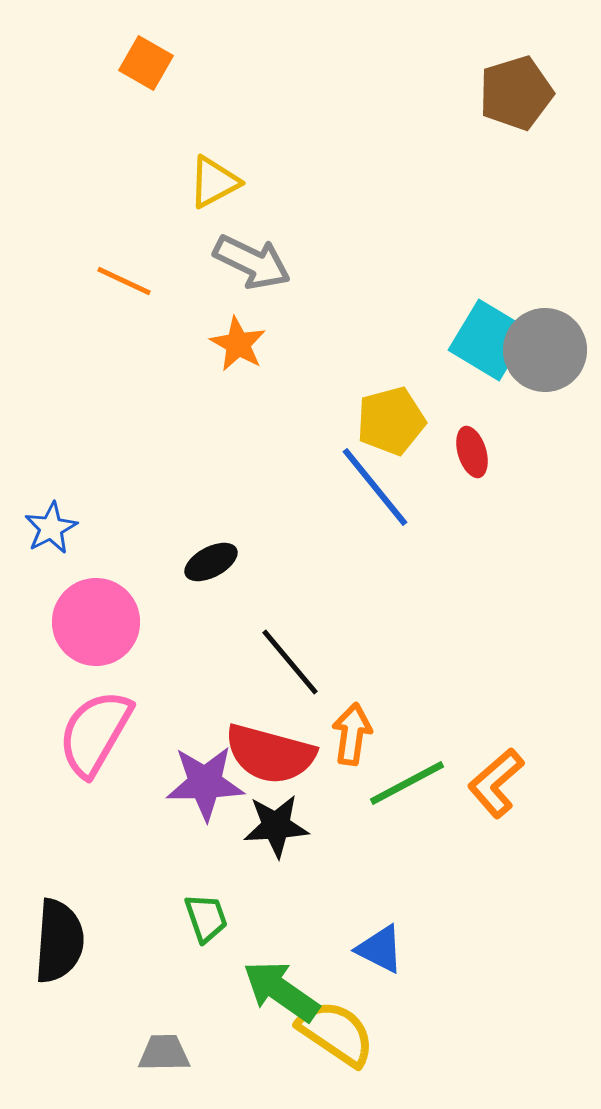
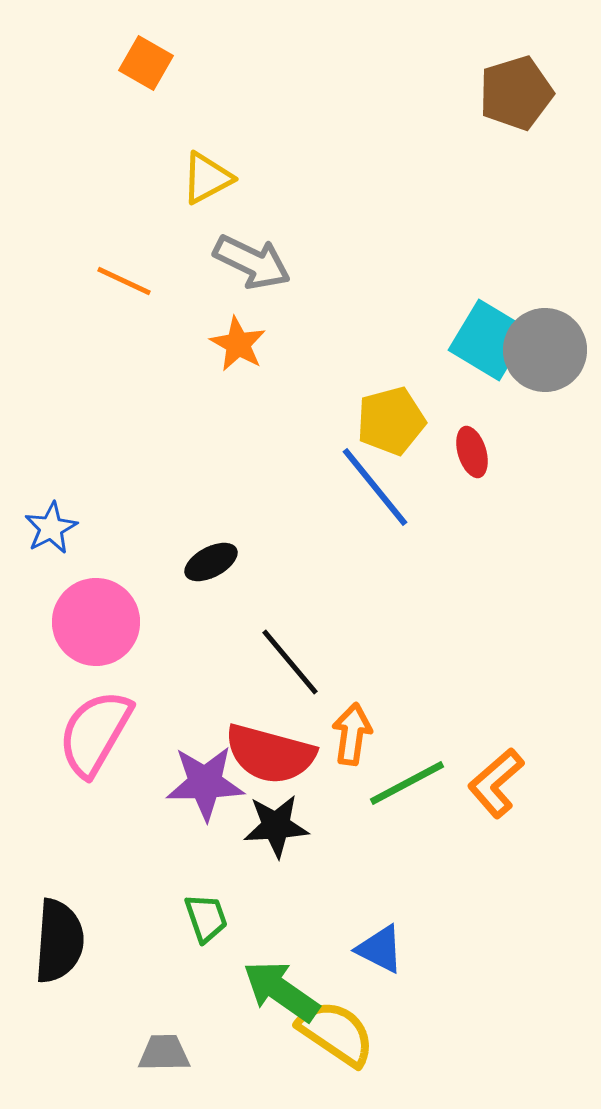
yellow triangle: moved 7 px left, 4 px up
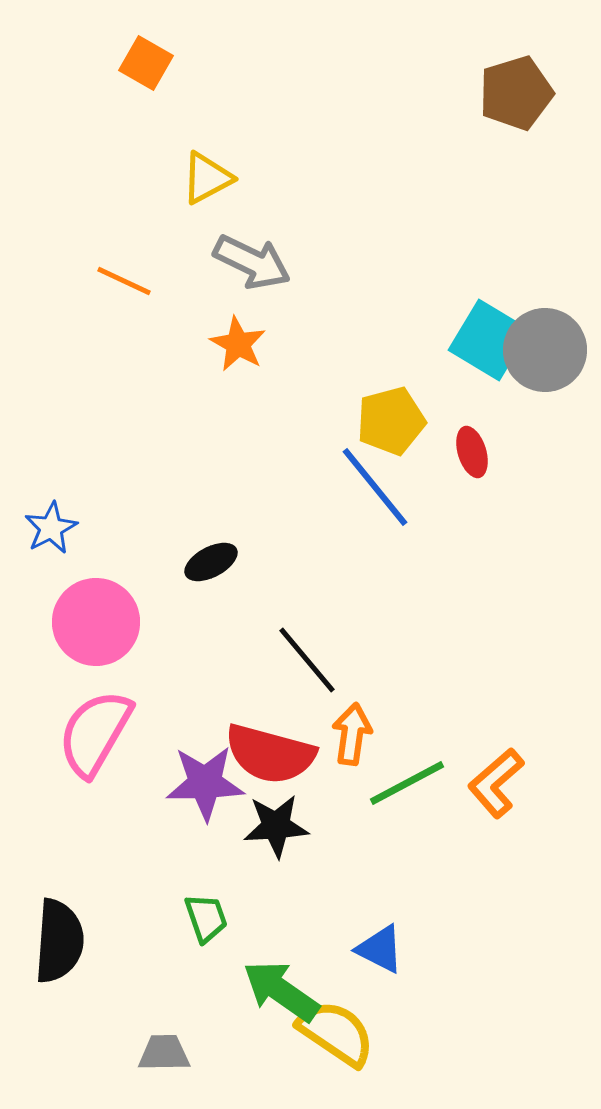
black line: moved 17 px right, 2 px up
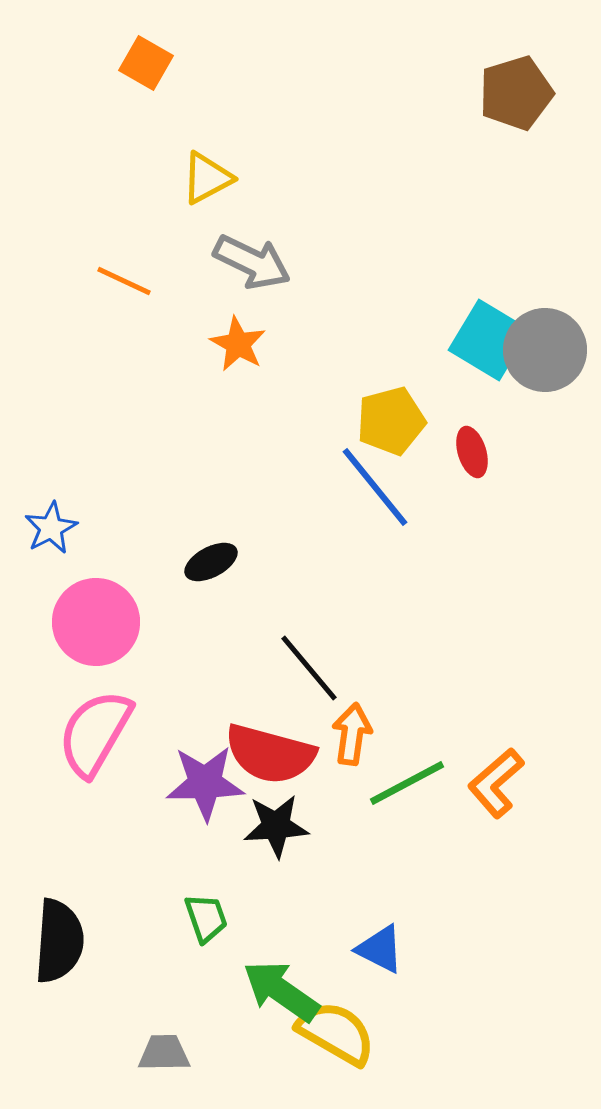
black line: moved 2 px right, 8 px down
yellow semicircle: rotated 4 degrees counterclockwise
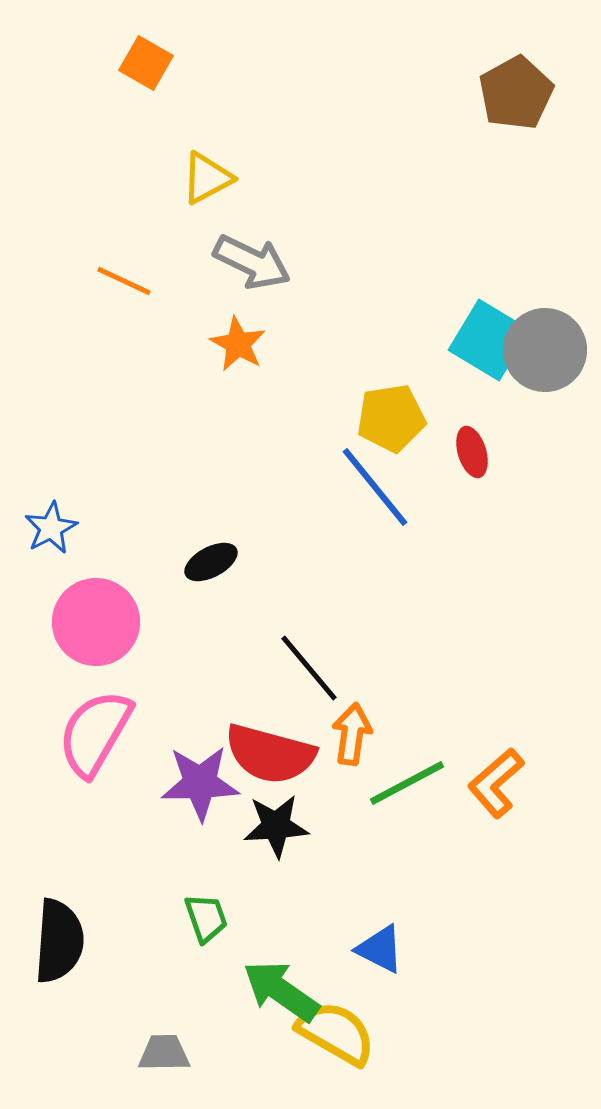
brown pentagon: rotated 12 degrees counterclockwise
yellow pentagon: moved 3 px up; rotated 6 degrees clockwise
purple star: moved 5 px left
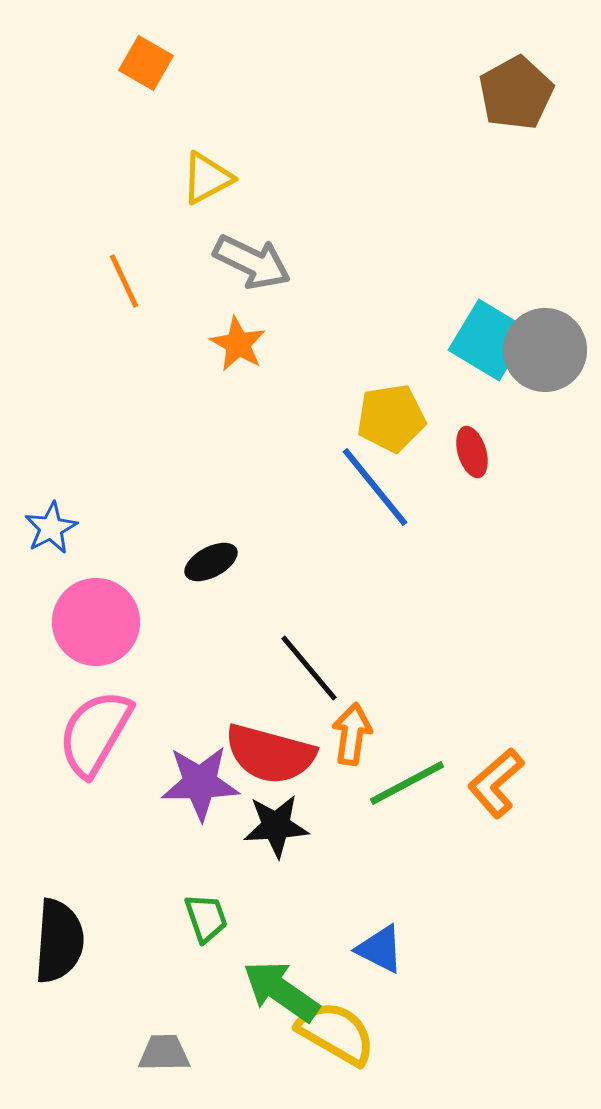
orange line: rotated 40 degrees clockwise
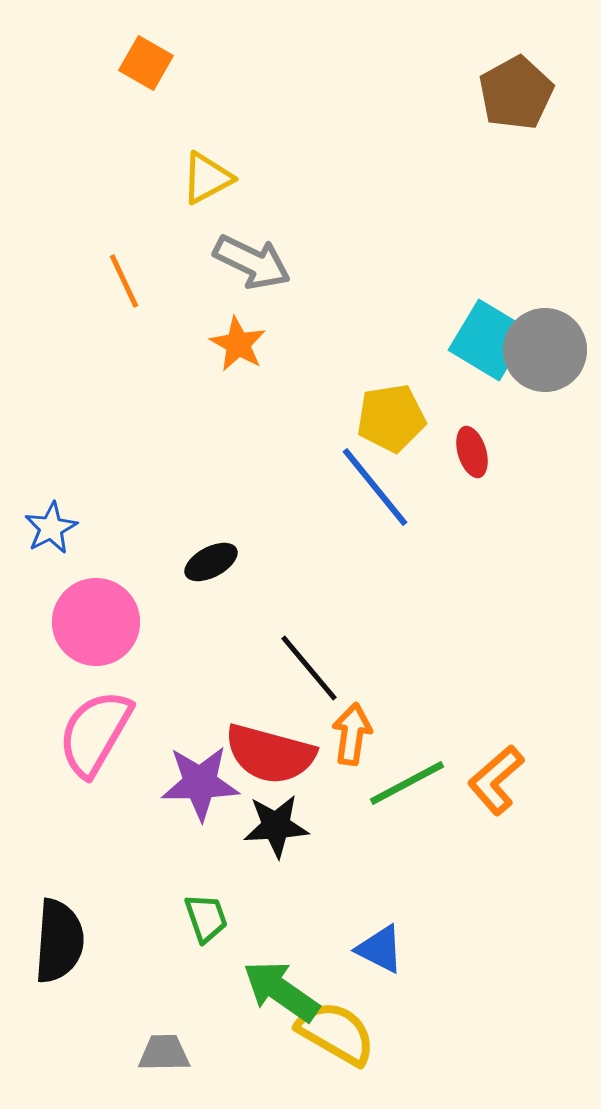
orange L-shape: moved 3 px up
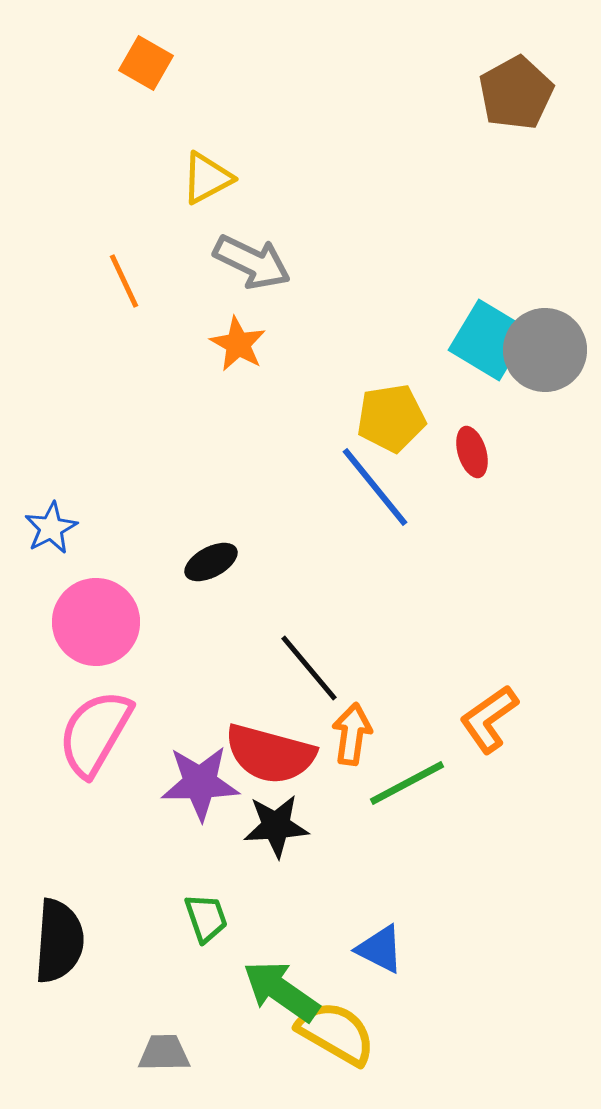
orange L-shape: moved 7 px left, 61 px up; rotated 6 degrees clockwise
